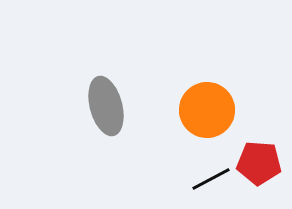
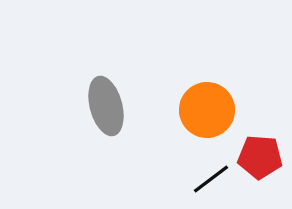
red pentagon: moved 1 px right, 6 px up
black line: rotated 9 degrees counterclockwise
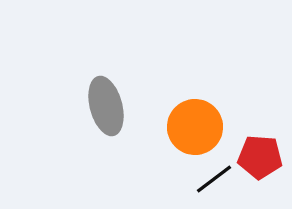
orange circle: moved 12 px left, 17 px down
black line: moved 3 px right
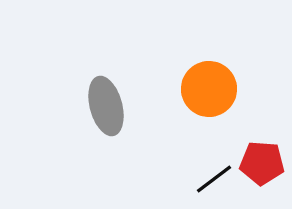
orange circle: moved 14 px right, 38 px up
red pentagon: moved 2 px right, 6 px down
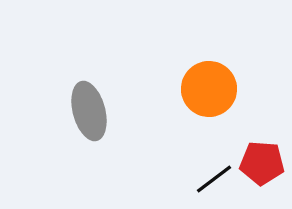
gray ellipse: moved 17 px left, 5 px down
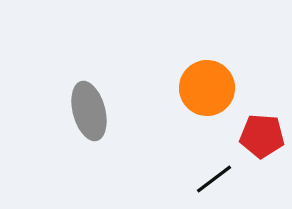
orange circle: moved 2 px left, 1 px up
red pentagon: moved 27 px up
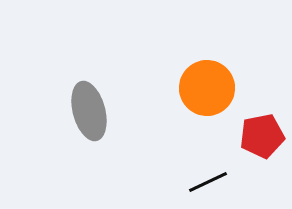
red pentagon: rotated 15 degrees counterclockwise
black line: moved 6 px left, 3 px down; rotated 12 degrees clockwise
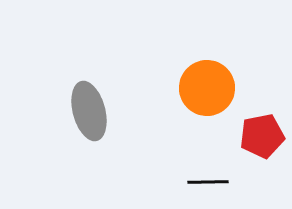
black line: rotated 24 degrees clockwise
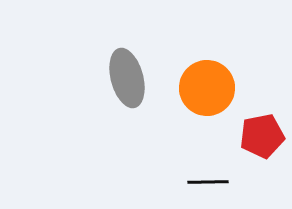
gray ellipse: moved 38 px right, 33 px up
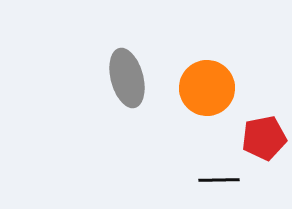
red pentagon: moved 2 px right, 2 px down
black line: moved 11 px right, 2 px up
